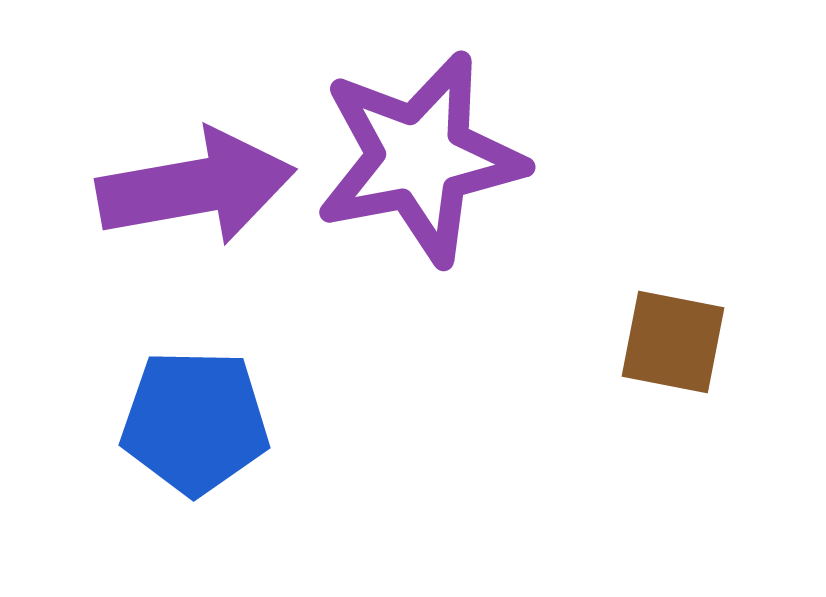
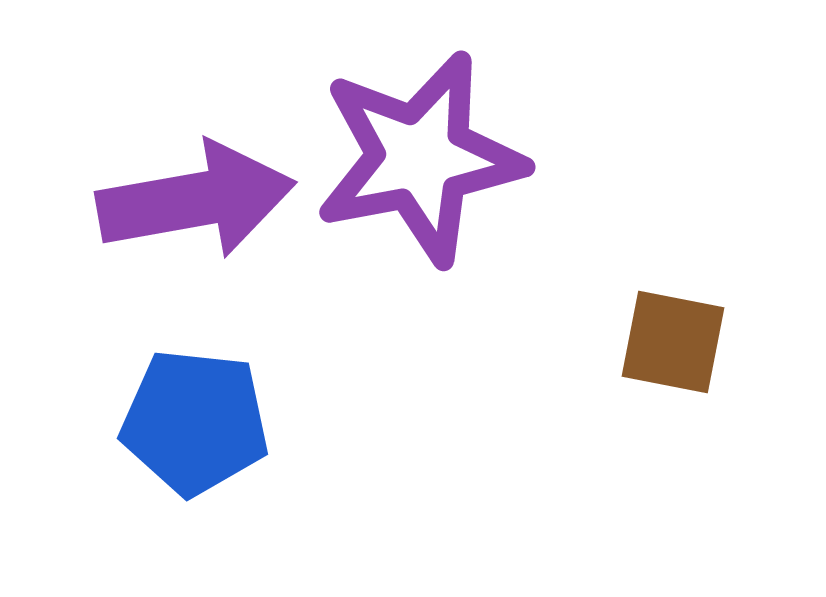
purple arrow: moved 13 px down
blue pentagon: rotated 5 degrees clockwise
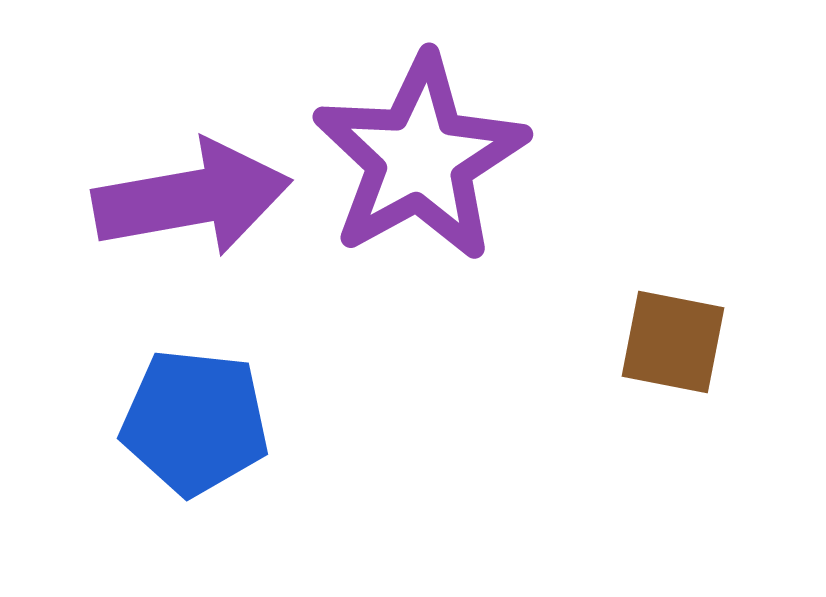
purple star: rotated 18 degrees counterclockwise
purple arrow: moved 4 px left, 2 px up
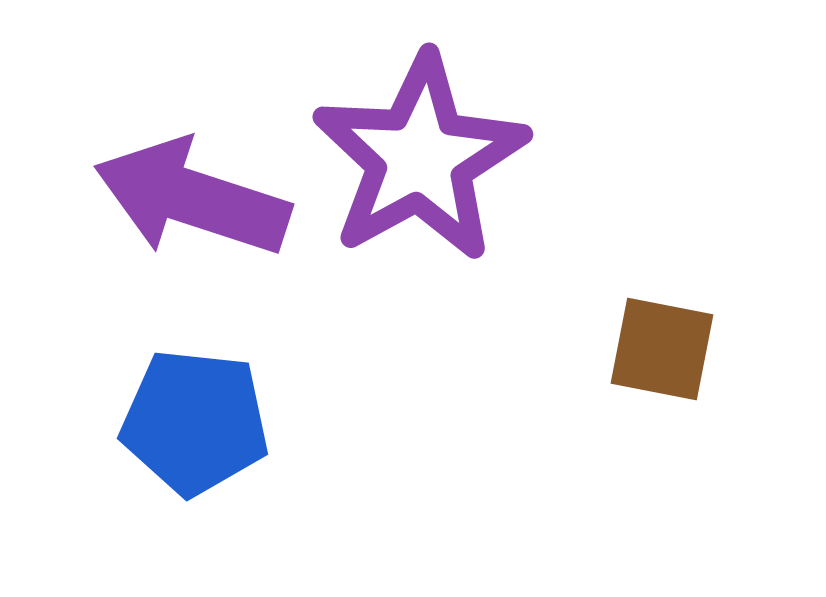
purple arrow: rotated 152 degrees counterclockwise
brown square: moved 11 px left, 7 px down
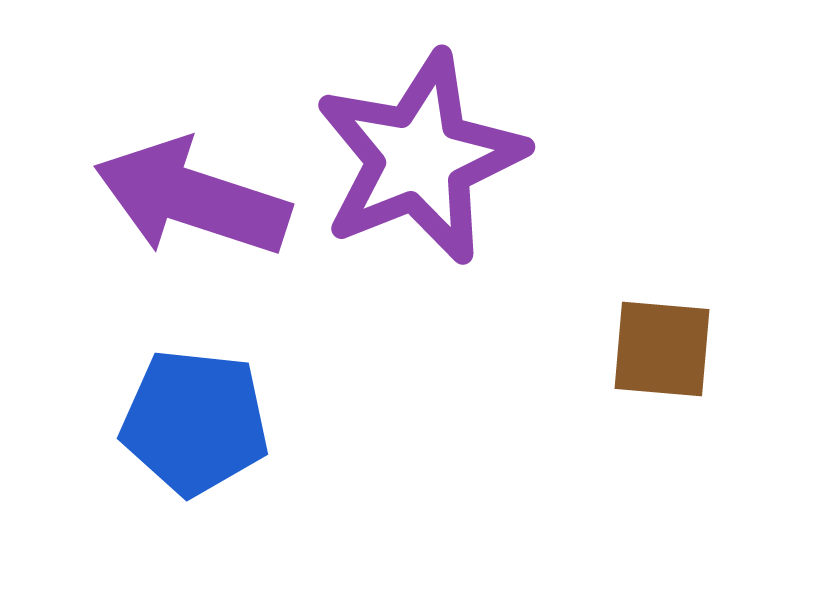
purple star: rotated 7 degrees clockwise
brown square: rotated 6 degrees counterclockwise
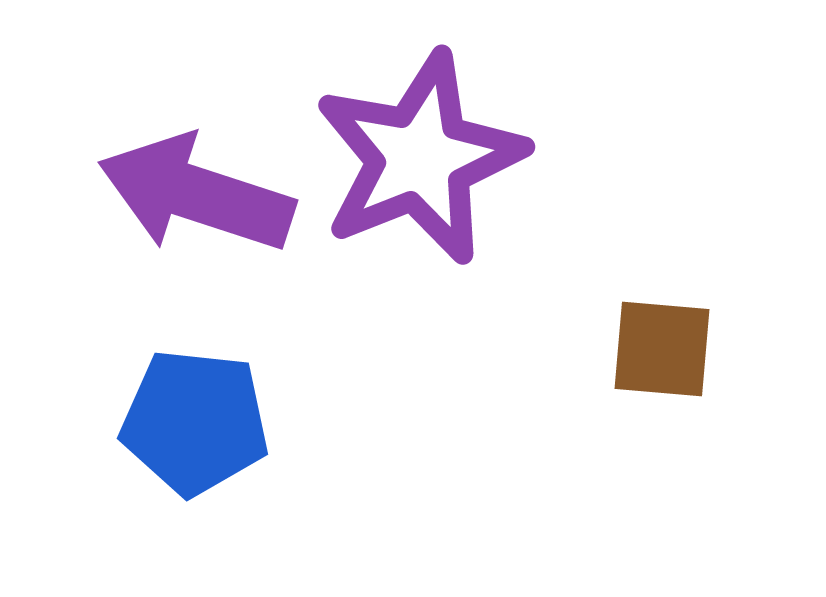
purple arrow: moved 4 px right, 4 px up
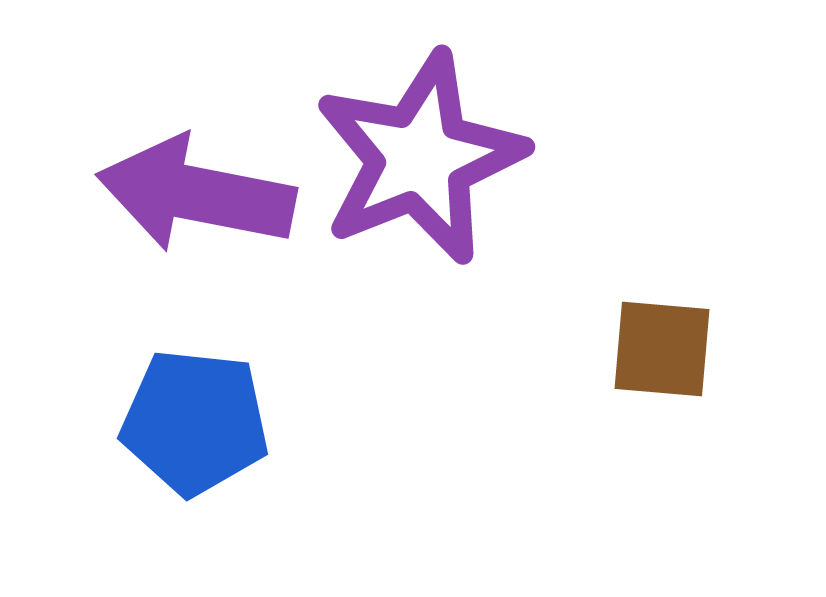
purple arrow: rotated 7 degrees counterclockwise
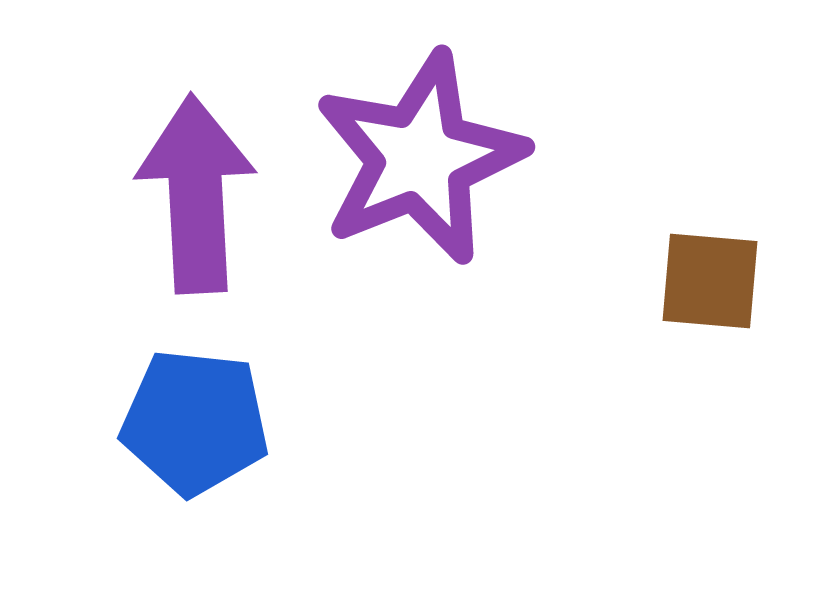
purple arrow: rotated 76 degrees clockwise
brown square: moved 48 px right, 68 px up
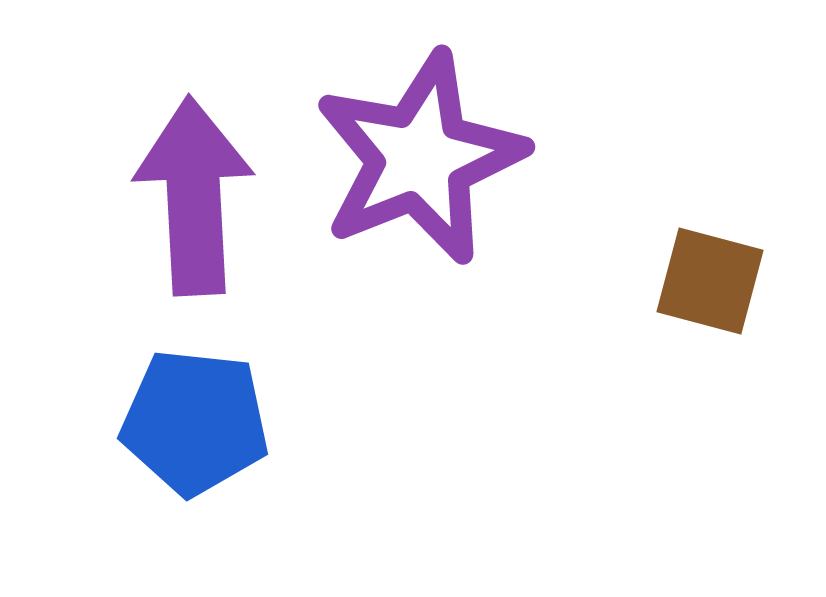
purple arrow: moved 2 px left, 2 px down
brown square: rotated 10 degrees clockwise
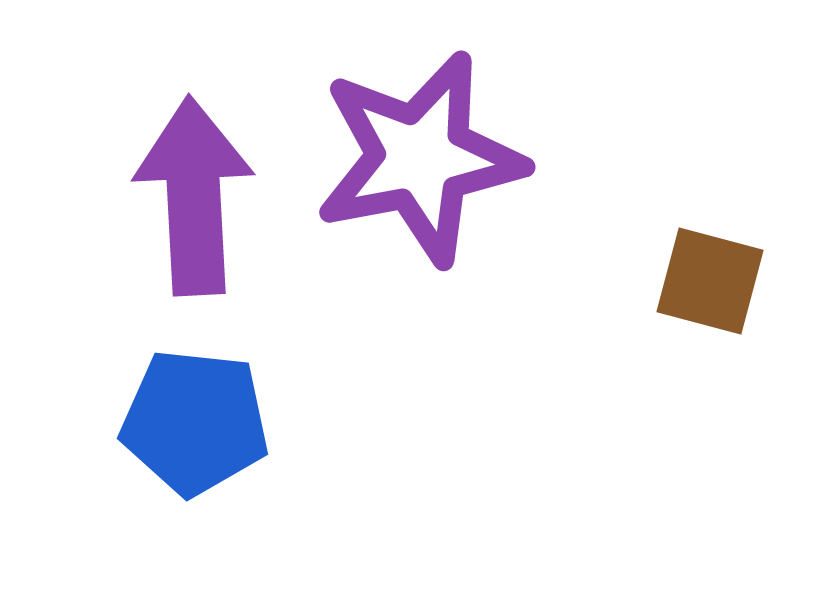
purple star: rotated 11 degrees clockwise
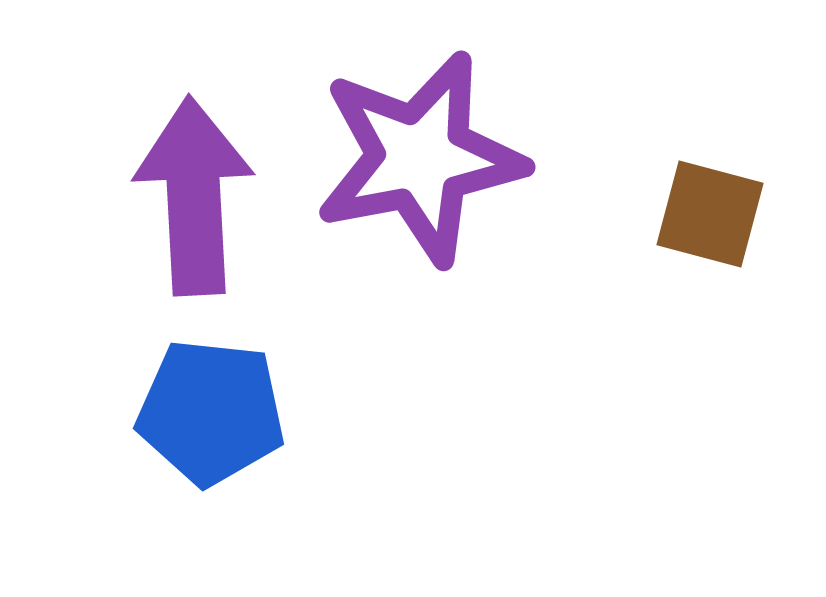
brown square: moved 67 px up
blue pentagon: moved 16 px right, 10 px up
